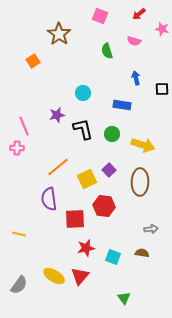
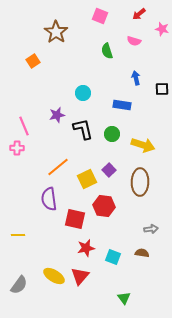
brown star: moved 3 px left, 2 px up
red square: rotated 15 degrees clockwise
yellow line: moved 1 px left, 1 px down; rotated 16 degrees counterclockwise
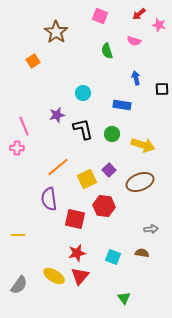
pink star: moved 3 px left, 4 px up
brown ellipse: rotated 68 degrees clockwise
red star: moved 9 px left, 5 px down
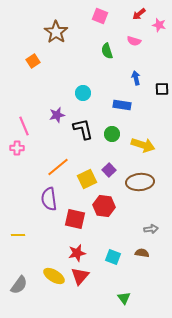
brown ellipse: rotated 16 degrees clockwise
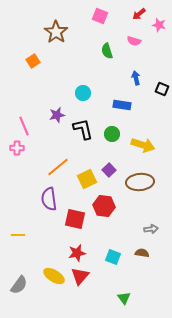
black square: rotated 24 degrees clockwise
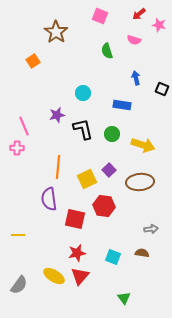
pink semicircle: moved 1 px up
orange line: rotated 45 degrees counterclockwise
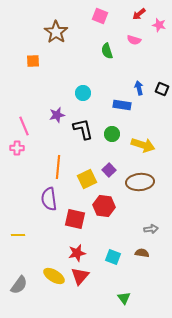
orange square: rotated 32 degrees clockwise
blue arrow: moved 3 px right, 10 px down
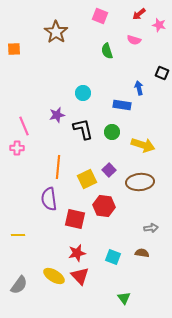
orange square: moved 19 px left, 12 px up
black square: moved 16 px up
green circle: moved 2 px up
gray arrow: moved 1 px up
red triangle: rotated 24 degrees counterclockwise
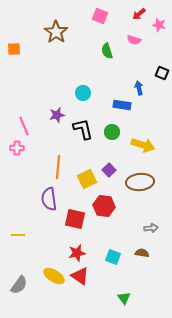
red triangle: rotated 12 degrees counterclockwise
